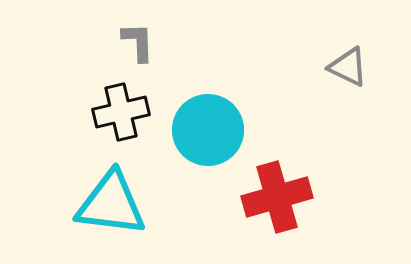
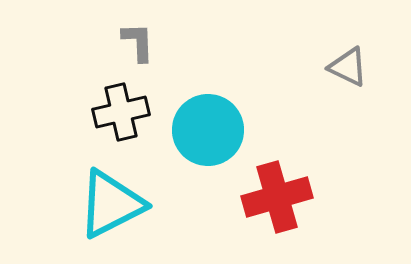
cyan triangle: rotated 34 degrees counterclockwise
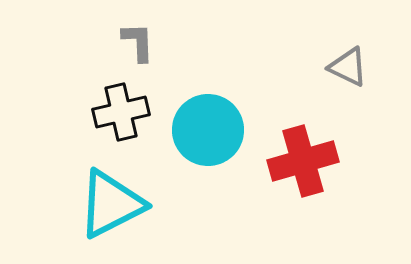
red cross: moved 26 px right, 36 px up
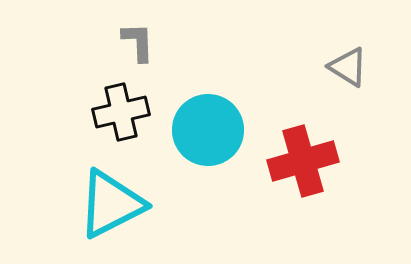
gray triangle: rotated 6 degrees clockwise
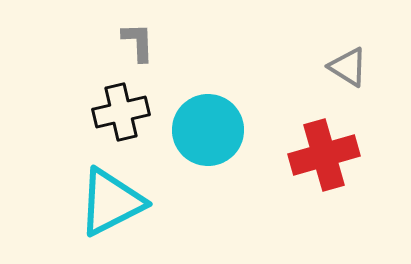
red cross: moved 21 px right, 6 px up
cyan triangle: moved 2 px up
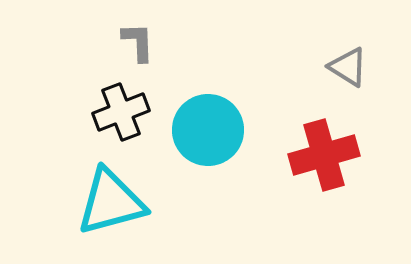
black cross: rotated 8 degrees counterclockwise
cyan triangle: rotated 12 degrees clockwise
